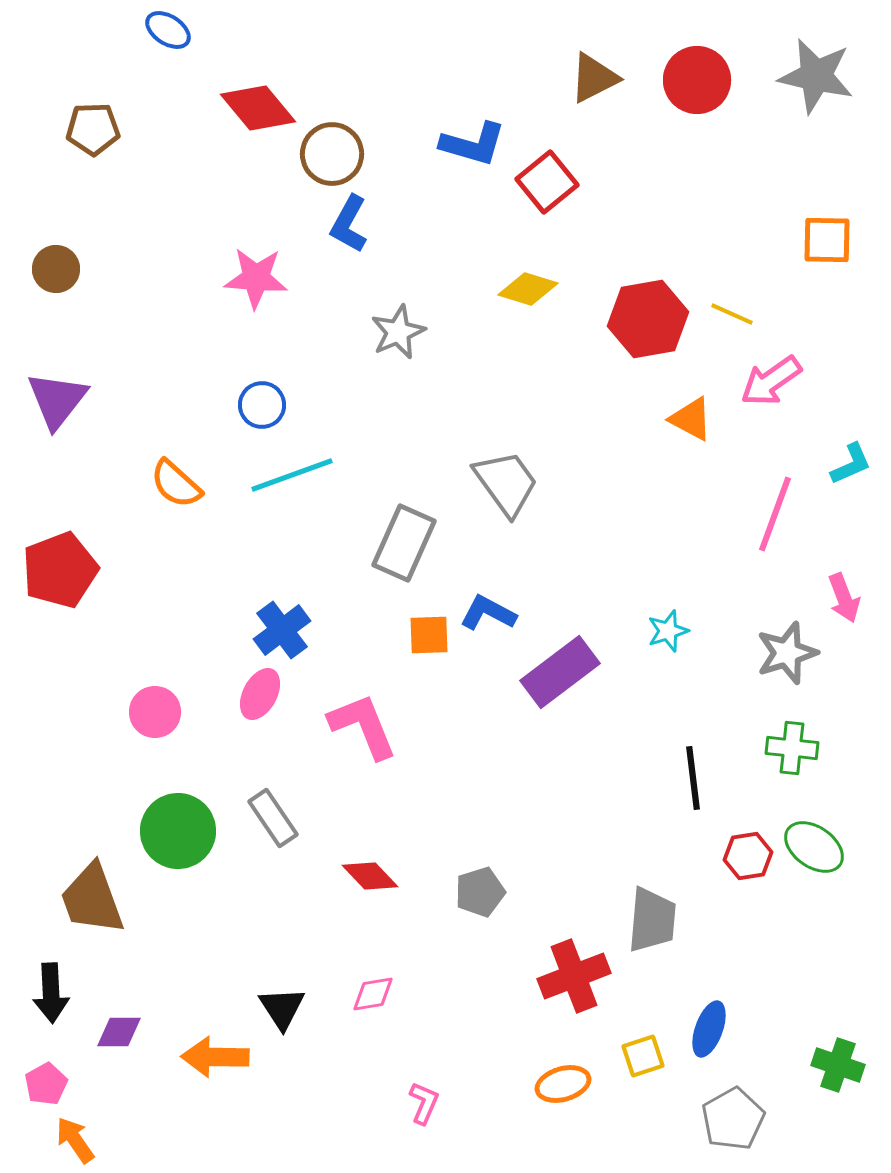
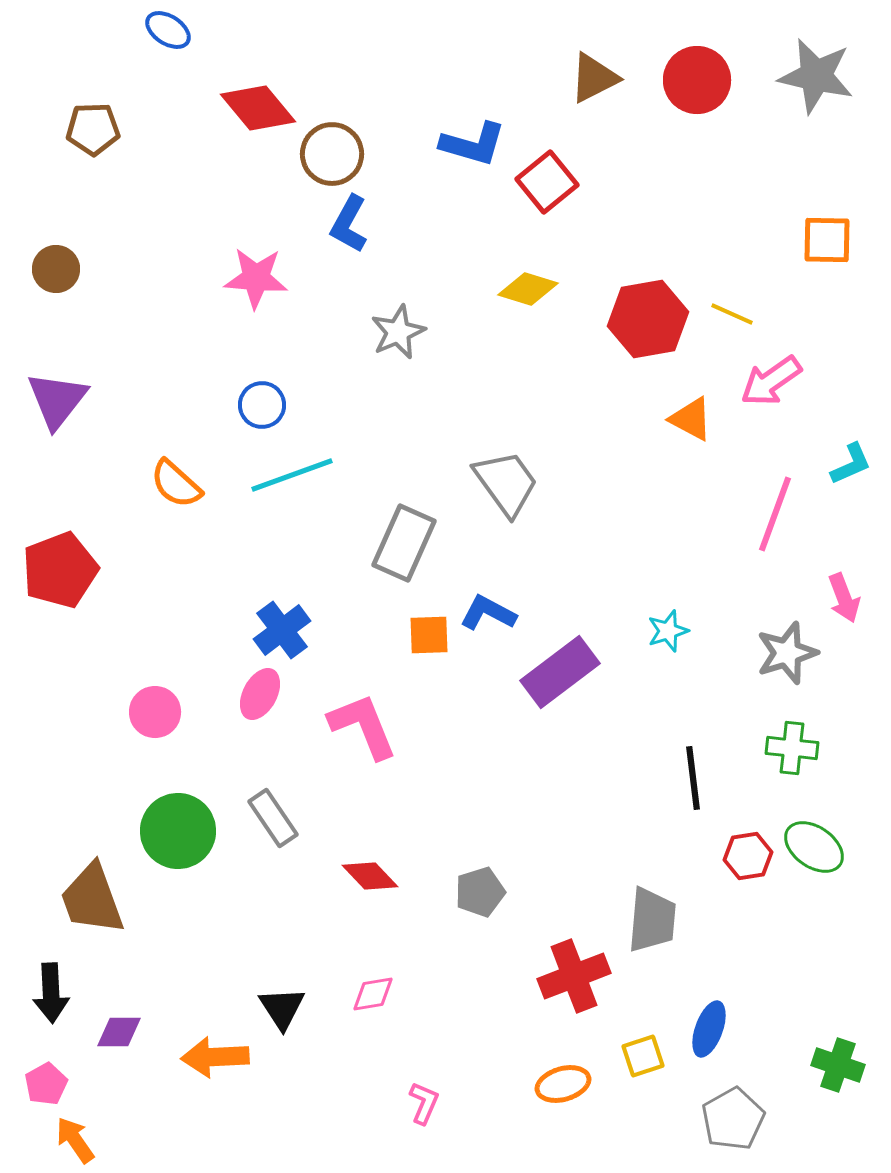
orange arrow at (215, 1057): rotated 4 degrees counterclockwise
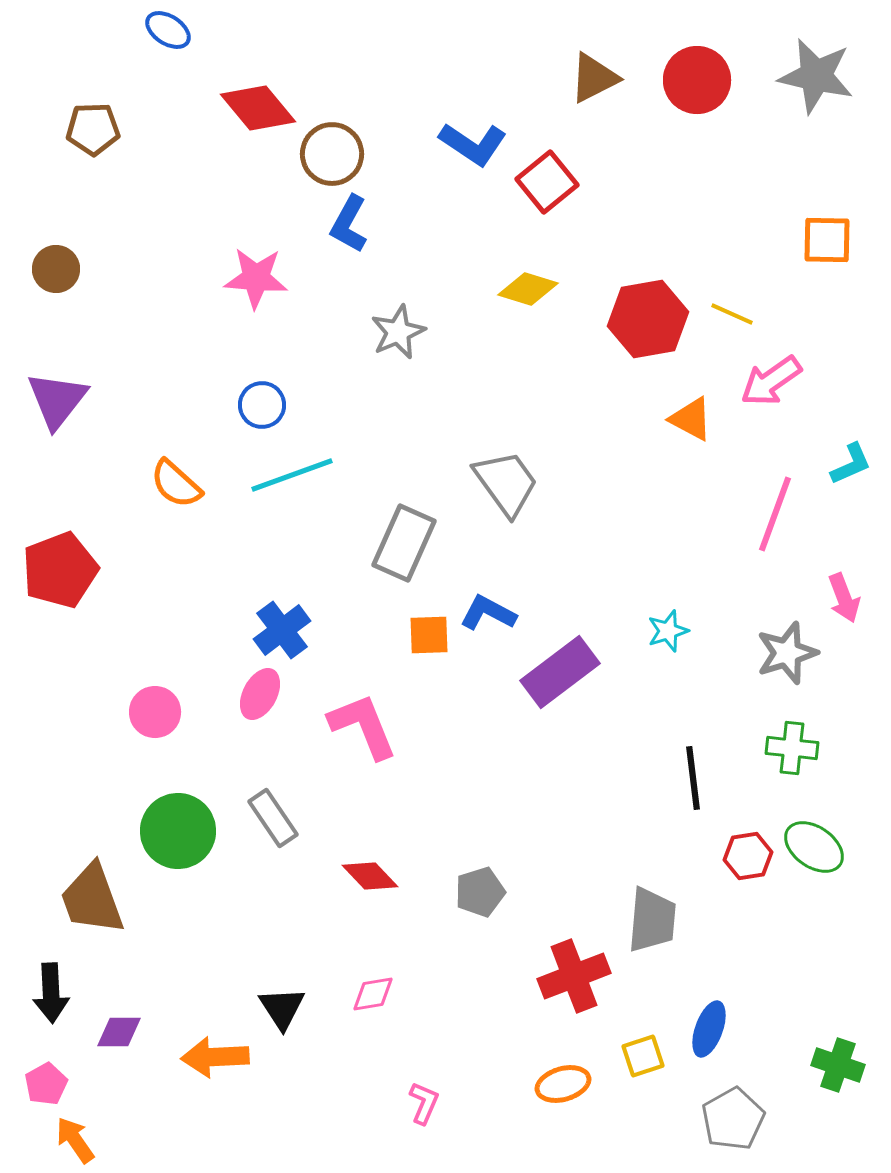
blue L-shape at (473, 144): rotated 18 degrees clockwise
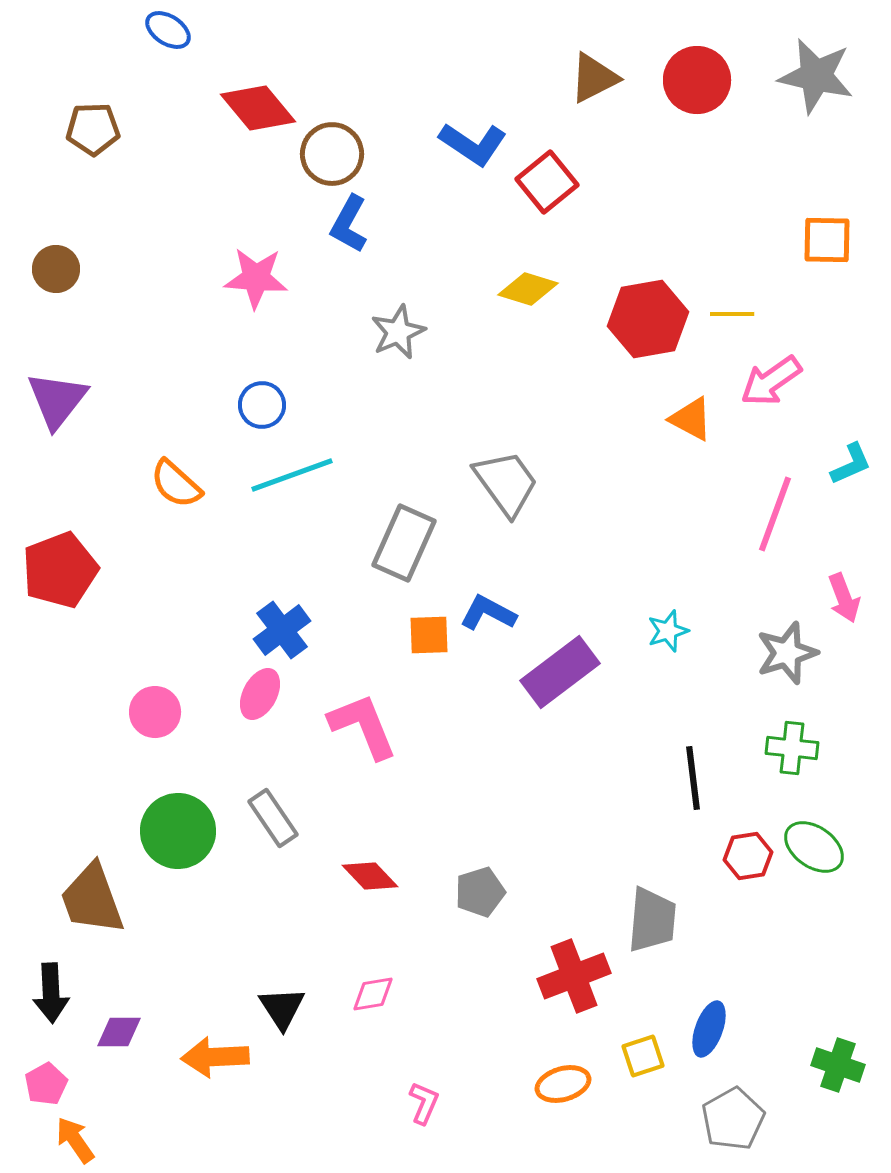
yellow line at (732, 314): rotated 24 degrees counterclockwise
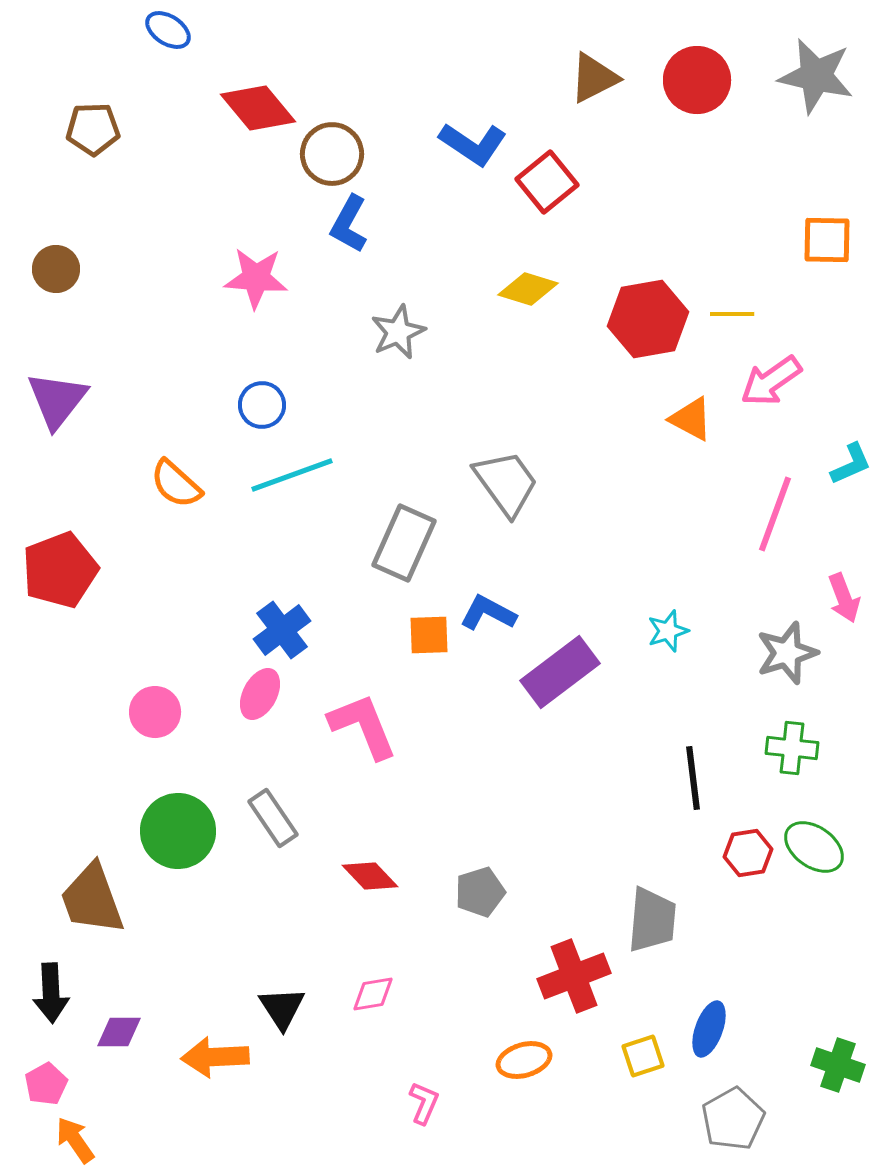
red hexagon at (748, 856): moved 3 px up
orange ellipse at (563, 1084): moved 39 px left, 24 px up
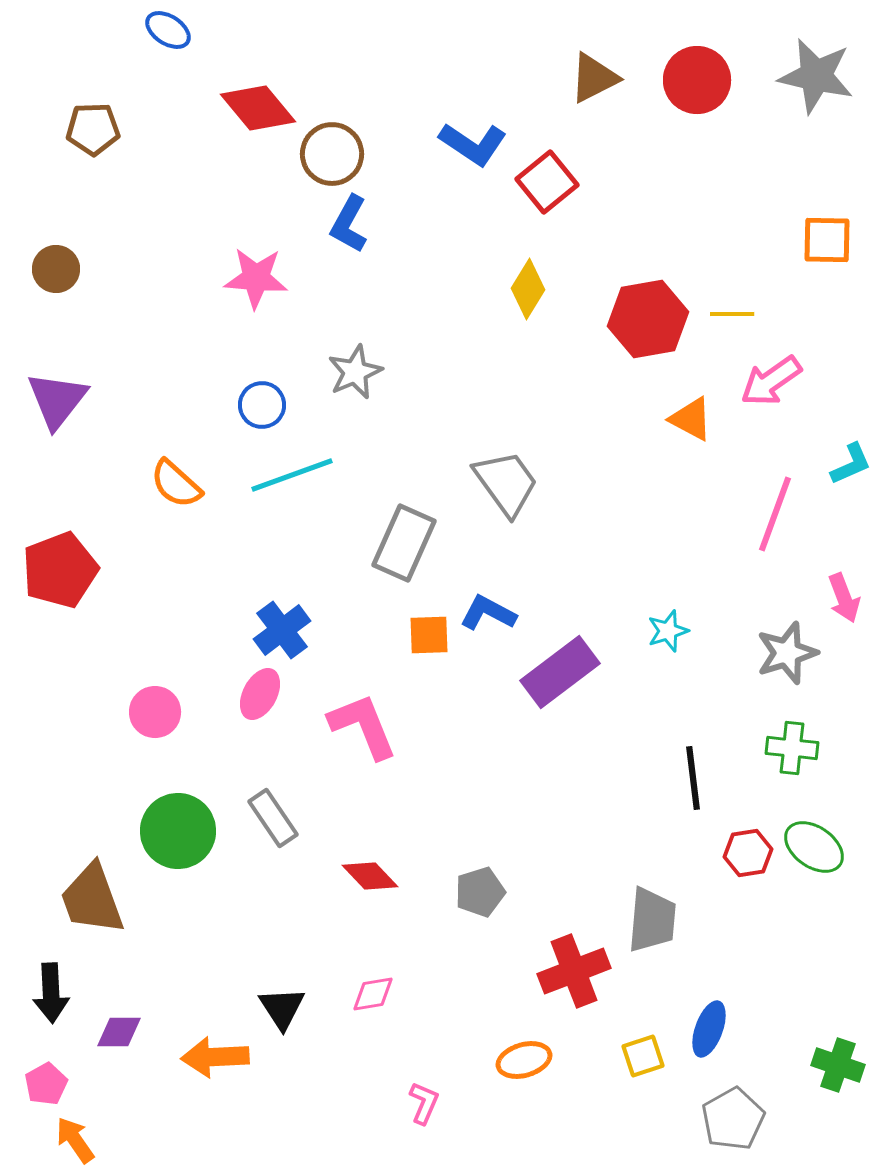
yellow diamond at (528, 289): rotated 76 degrees counterclockwise
gray star at (398, 332): moved 43 px left, 40 px down
red cross at (574, 976): moved 5 px up
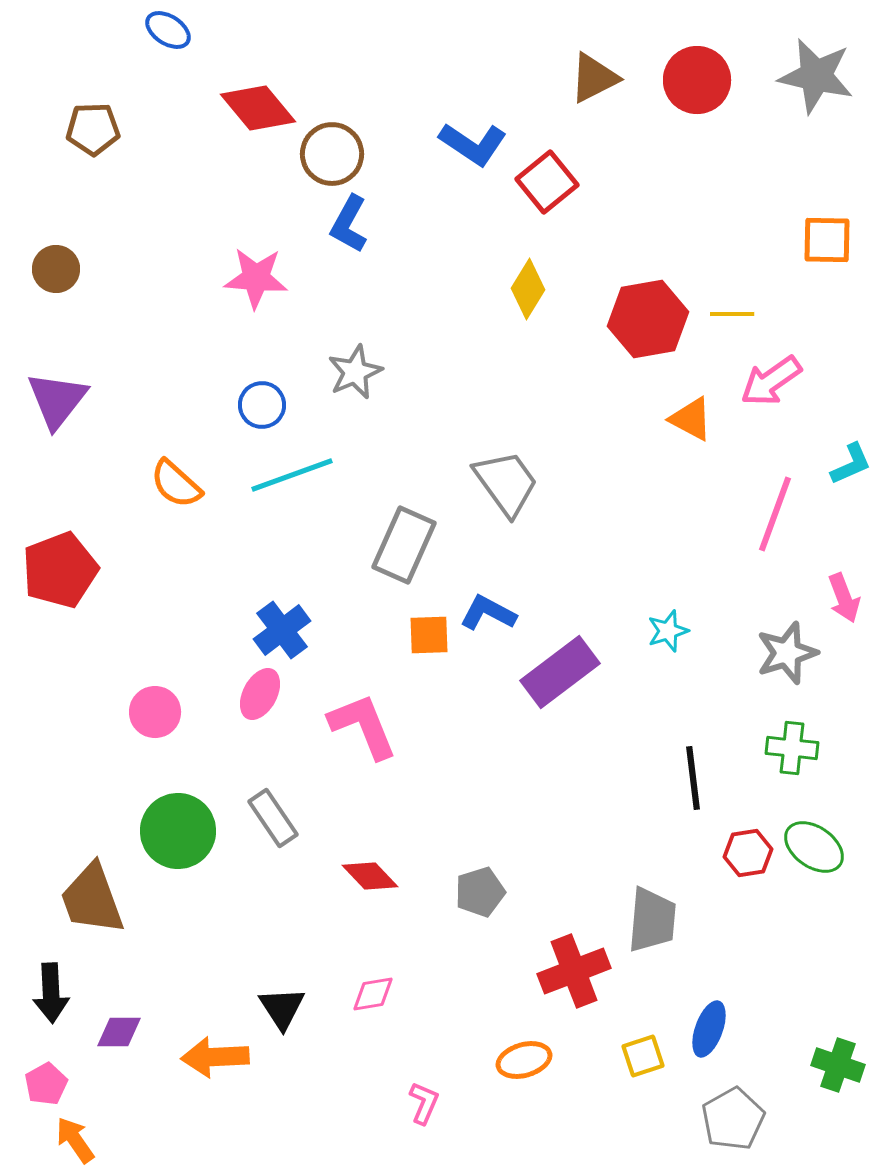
gray rectangle at (404, 543): moved 2 px down
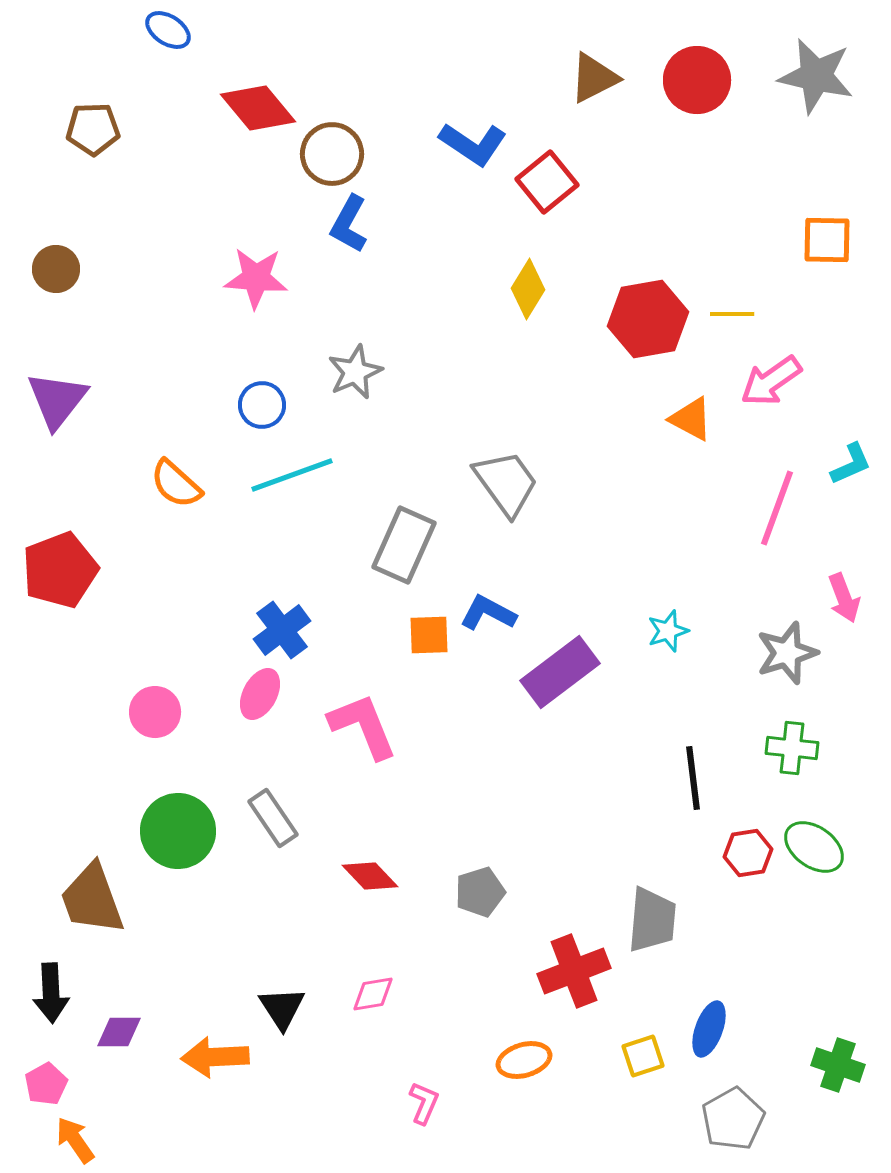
pink line at (775, 514): moved 2 px right, 6 px up
